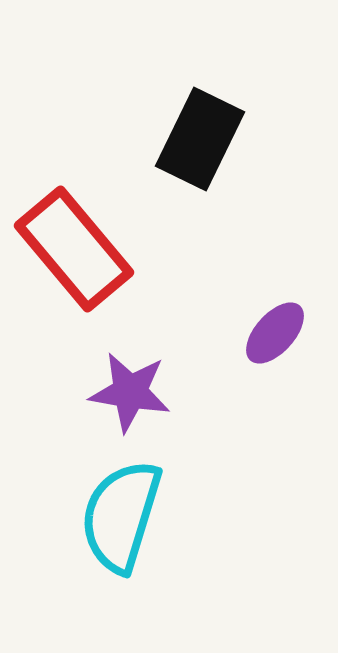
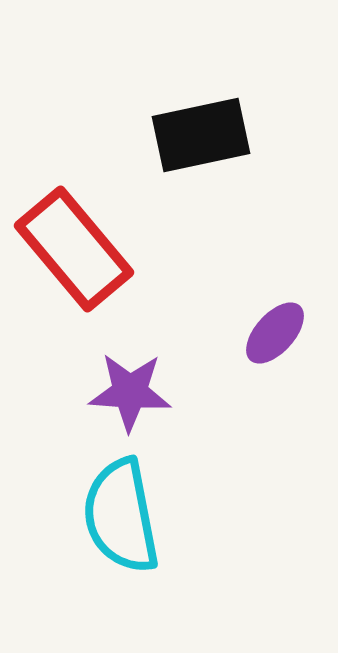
black rectangle: moved 1 px right, 4 px up; rotated 52 degrees clockwise
purple star: rotated 6 degrees counterclockwise
cyan semicircle: rotated 28 degrees counterclockwise
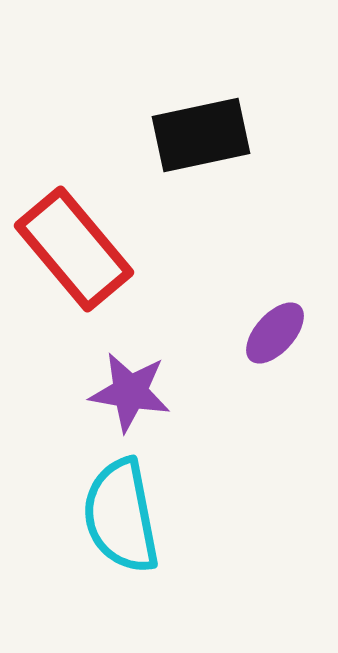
purple star: rotated 6 degrees clockwise
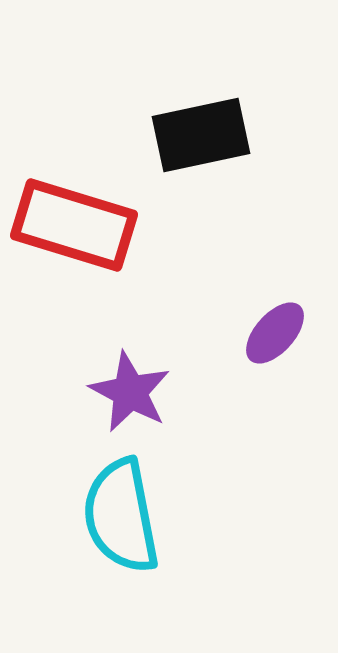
red rectangle: moved 24 px up; rotated 33 degrees counterclockwise
purple star: rotated 18 degrees clockwise
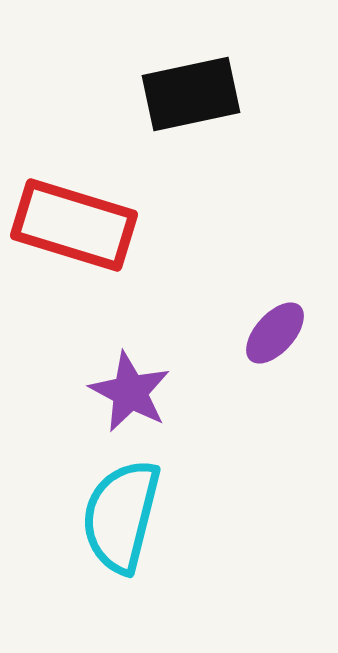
black rectangle: moved 10 px left, 41 px up
cyan semicircle: rotated 25 degrees clockwise
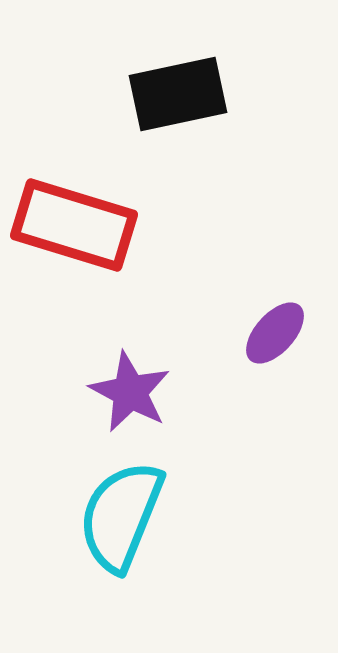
black rectangle: moved 13 px left
cyan semicircle: rotated 8 degrees clockwise
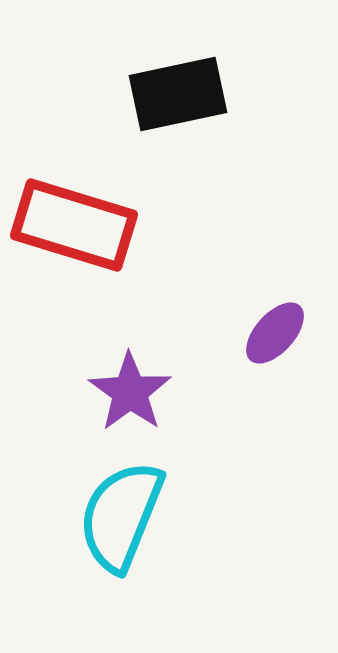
purple star: rotated 8 degrees clockwise
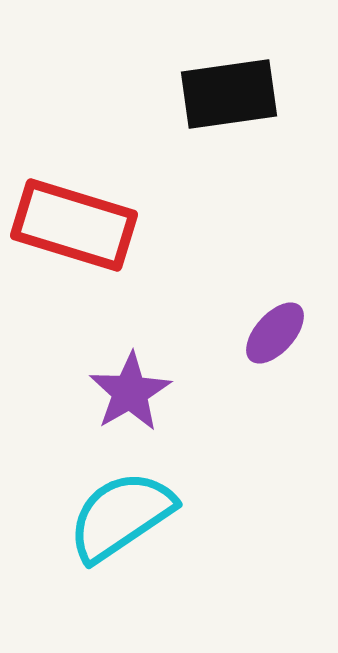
black rectangle: moved 51 px right; rotated 4 degrees clockwise
purple star: rotated 6 degrees clockwise
cyan semicircle: rotated 34 degrees clockwise
